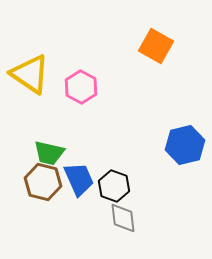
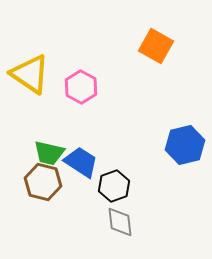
blue trapezoid: moved 2 px right, 17 px up; rotated 33 degrees counterclockwise
black hexagon: rotated 20 degrees clockwise
gray diamond: moved 3 px left, 4 px down
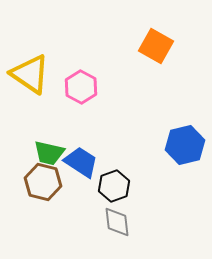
gray diamond: moved 3 px left
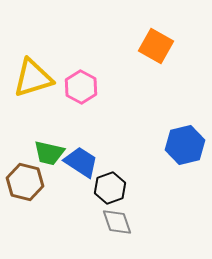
yellow triangle: moved 3 px right, 4 px down; rotated 51 degrees counterclockwise
brown hexagon: moved 18 px left
black hexagon: moved 4 px left, 2 px down
gray diamond: rotated 12 degrees counterclockwise
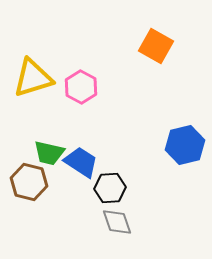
brown hexagon: moved 4 px right
black hexagon: rotated 16 degrees clockwise
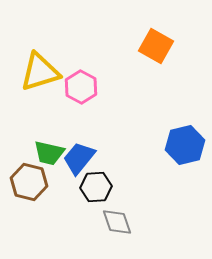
yellow triangle: moved 7 px right, 6 px up
blue trapezoid: moved 2 px left, 4 px up; rotated 84 degrees counterclockwise
black hexagon: moved 14 px left, 1 px up
